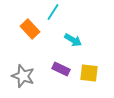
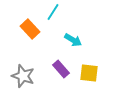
purple rectangle: rotated 24 degrees clockwise
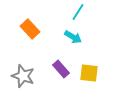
cyan line: moved 25 px right
cyan arrow: moved 3 px up
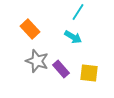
gray star: moved 14 px right, 15 px up
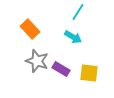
purple rectangle: rotated 18 degrees counterclockwise
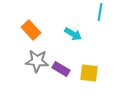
cyan line: moved 22 px right; rotated 24 degrees counterclockwise
orange rectangle: moved 1 px right, 1 px down
cyan arrow: moved 3 px up
gray star: rotated 15 degrees counterclockwise
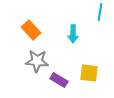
cyan arrow: rotated 60 degrees clockwise
purple rectangle: moved 2 px left, 11 px down
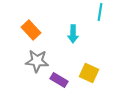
yellow square: rotated 18 degrees clockwise
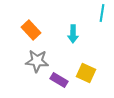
cyan line: moved 2 px right, 1 px down
yellow square: moved 3 px left
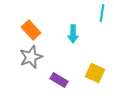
gray star: moved 6 px left, 4 px up; rotated 25 degrees counterclockwise
yellow square: moved 9 px right
